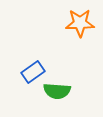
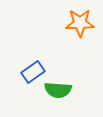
green semicircle: moved 1 px right, 1 px up
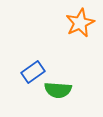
orange star: rotated 24 degrees counterclockwise
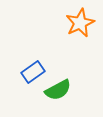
green semicircle: rotated 32 degrees counterclockwise
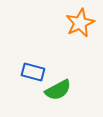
blue rectangle: rotated 50 degrees clockwise
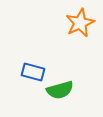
green semicircle: moved 2 px right; rotated 12 degrees clockwise
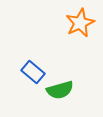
blue rectangle: rotated 25 degrees clockwise
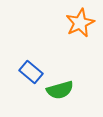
blue rectangle: moved 2 px left
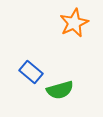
orange star: moved 6 px left
